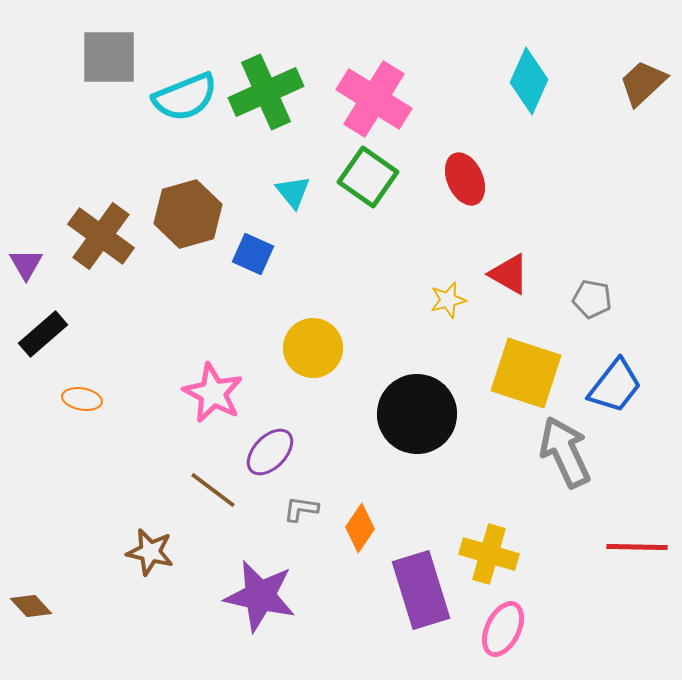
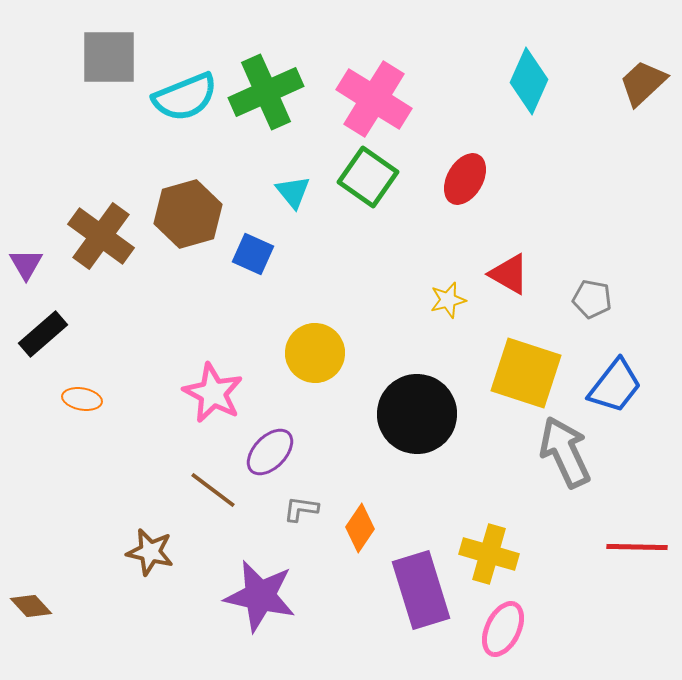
red ellipse: rotated 54 degrees clockwise
yellow circle: moved 2 px right, 5 px down
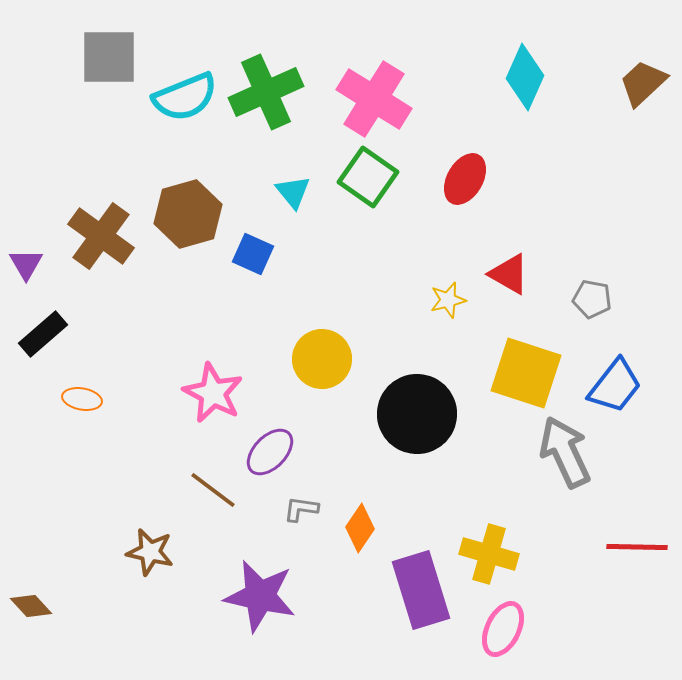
cyan diamond: moved 4 px left, 4 px up
yellow circle: moved 7 px right, 6 px down
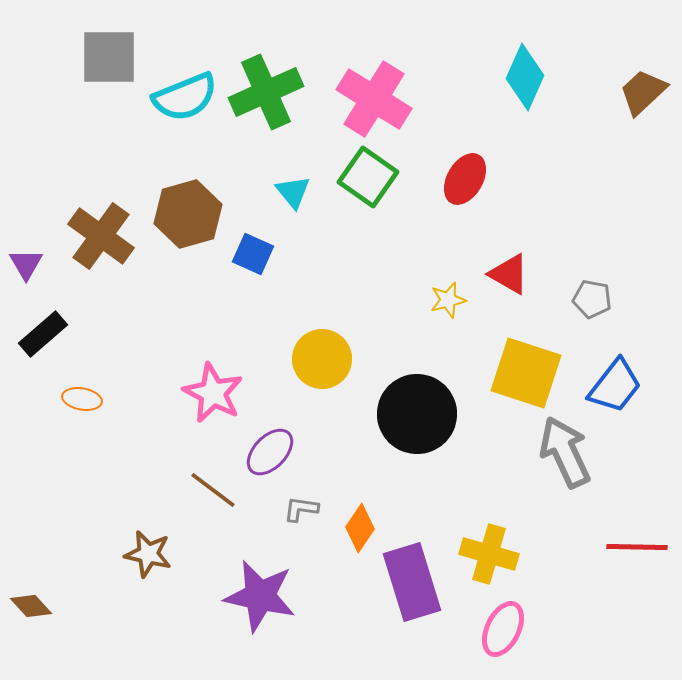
brown trapezoid: moved 9 px down
brown star: moved 2 px left, 2 px down
purple rectangle: moved 9 px left, 8 px up
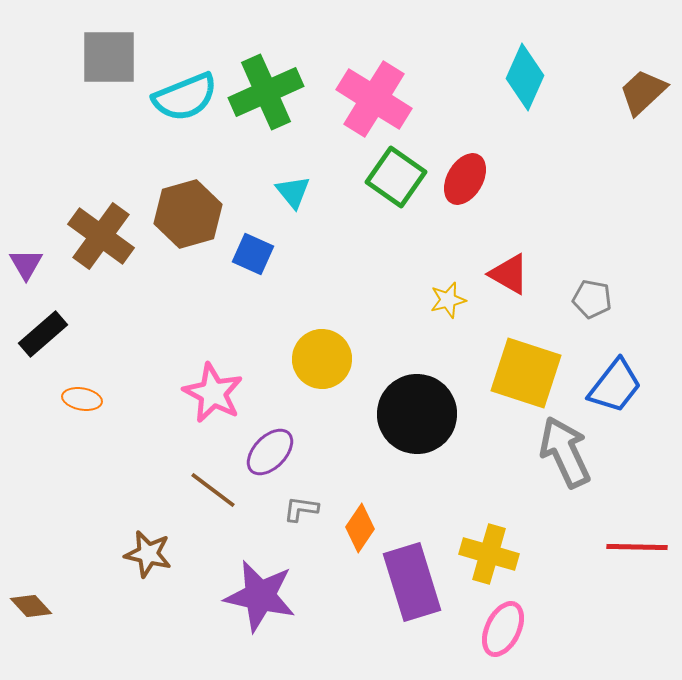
green square: moved 28 px right
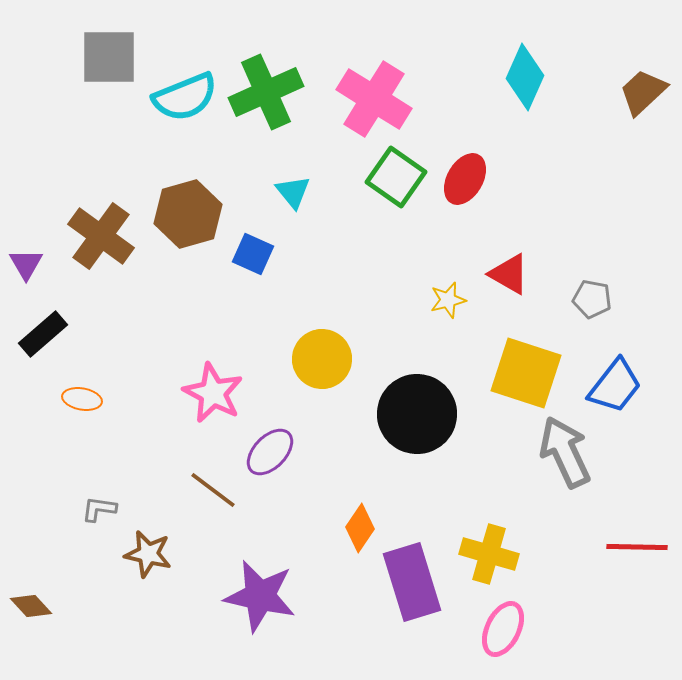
gray L-shape: moved 202 px left
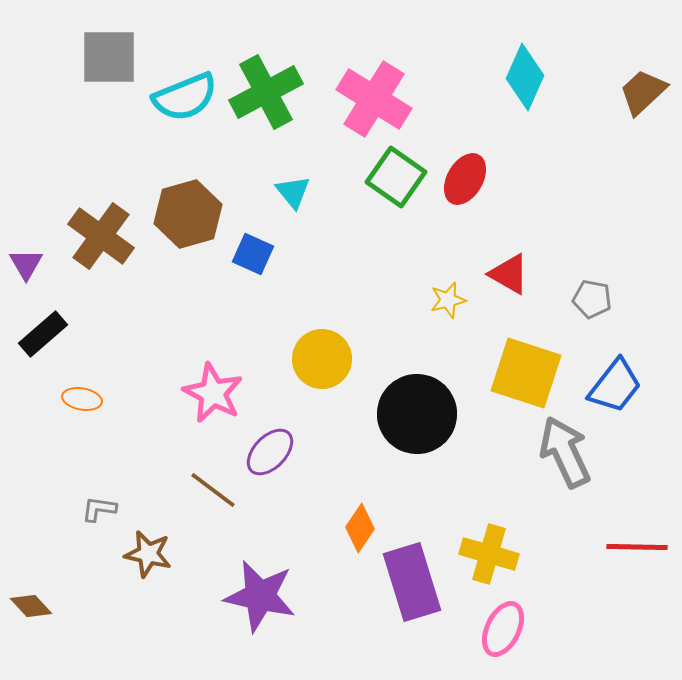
green cross: rotated 4 degrees counterclockwise
